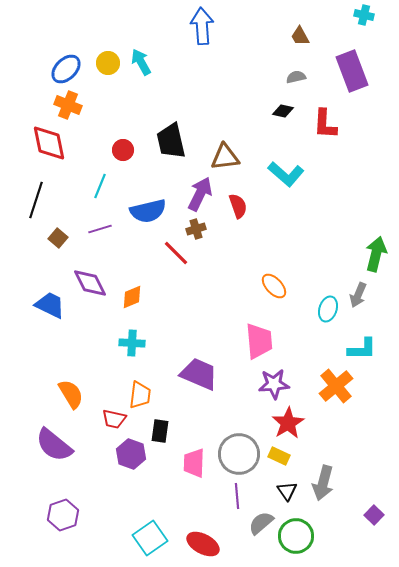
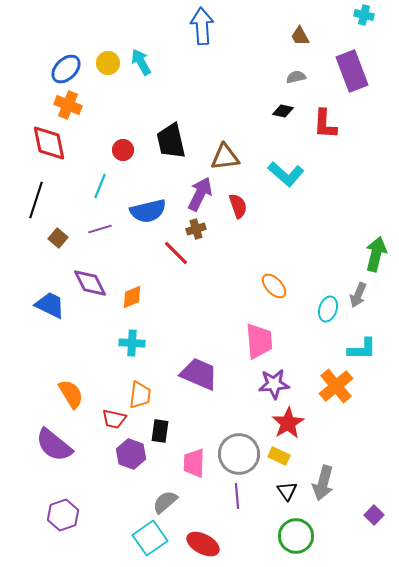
gray semicircle at (261, 523): moved 96 px left, 21 px up
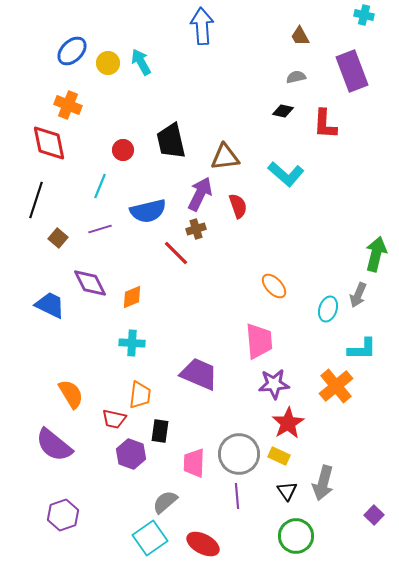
blue ellipse at (66, 69): moved 6 px right, 18 px up
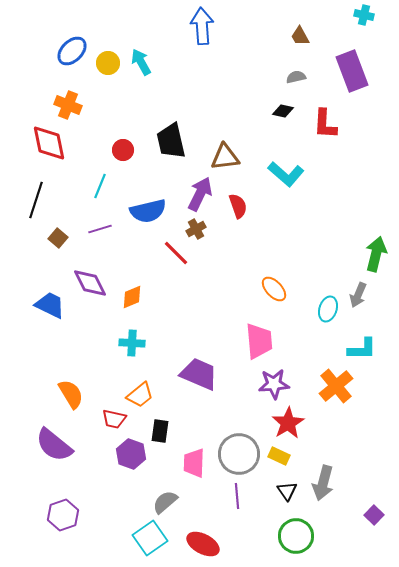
brown cross at (196, 229): rotated 12 degrees counterclockwise
orange ellipse at (274, 286): moved 3 px down
orange trapezoid at (140, 395): rotated 44 degrees clockwise
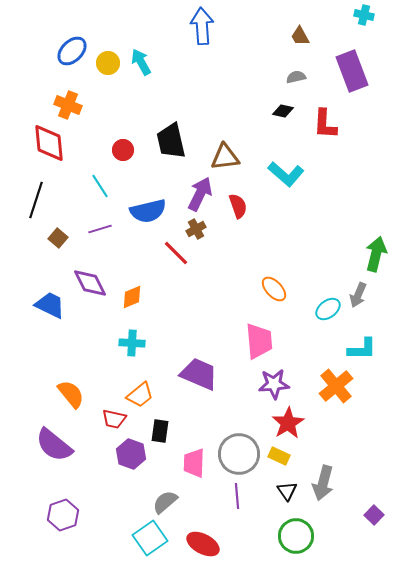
red diamond at (49, 143): rotated 6 degrees clockwise
cyan line at (100, 186): rotated 55 degrees counterclockwise
cyan ellipse at (328, 309): rotated 35 degrees clockwise
orange semicircle at (71, 394): rotated 8 degrees counterclockwise
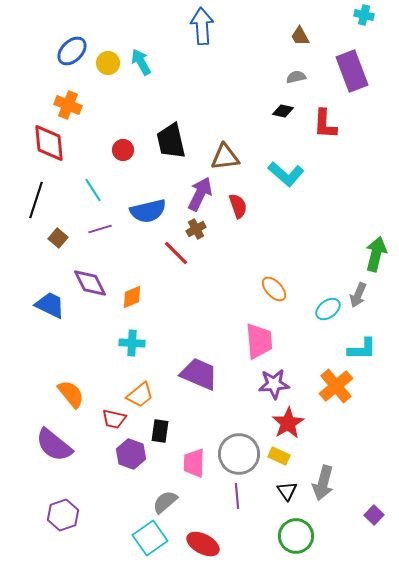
cyan line at (100, 186): moved 7 px left, 4 px down
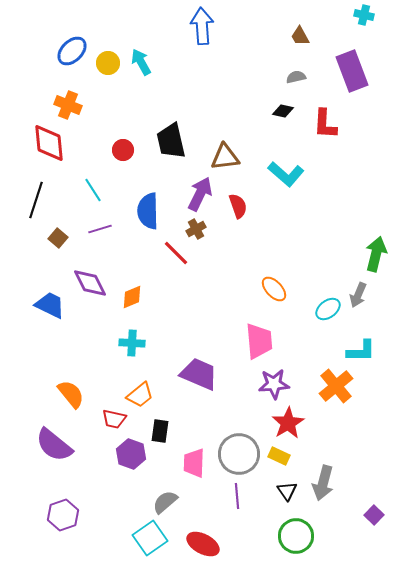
blue semicircle at (148, 211): rotated 102 degrees clockwise
cyan L-shape at (362, 349): moved 1 px left, 2 px down
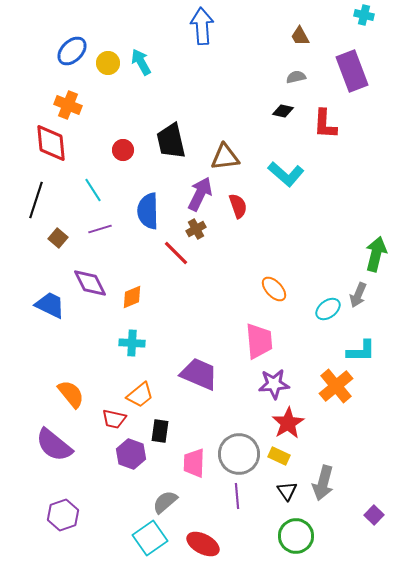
red diamond at (49, 143): moved 2 px right
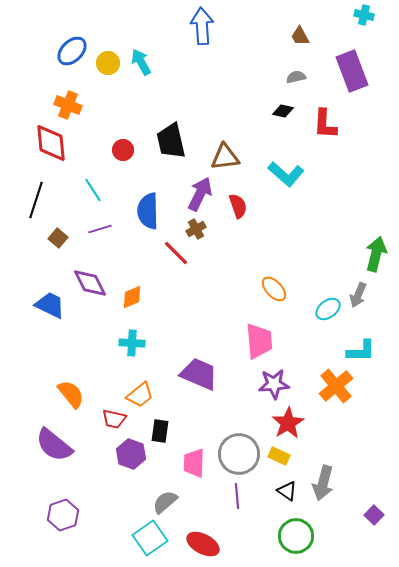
black triangle at (287, 491): rotated 20 degrees counterclockwise
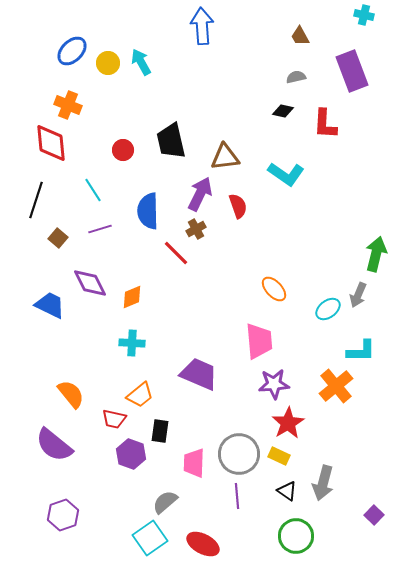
cyan L-shape at (286, 174): rotated 6 degrees counterclockwise
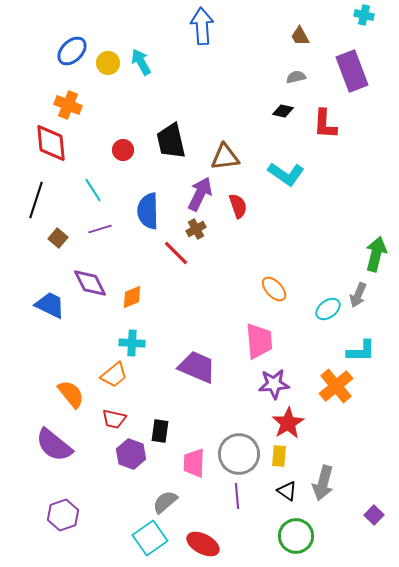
purple trapezoid at (199, 374): moved 2 px left, 7 px up
orange trapezoid at (140, 395): moved 26 px left, 20 px up
yellow rectangle at (279, 456): rotated 70 degrees clockwise
